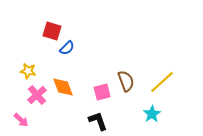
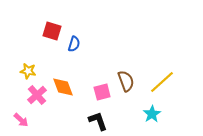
blue semicircle: moved 7 px right, 4 px up; rotated 28 degrees counterclockwise
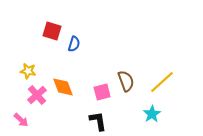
black L-shape: rotated 10 degrees clockwise
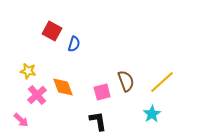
red square: rotated 12 degrees clockwise
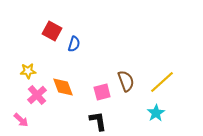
yellow star: rotated 14 degrees counterclockwise
cyan star: moved 4 px right, 1 px up
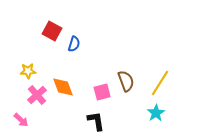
yellow line: moved 2 px left, 1 px down; rotated 16 degrees counterclockwise
black L-shape: moved 2 px left
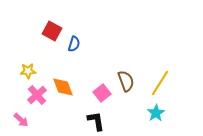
pink square: moved 1 px down; rotated 24 degrees counterclockwise
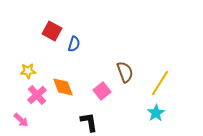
brown semicircle: moved 1 px left, 9 px up
pink square: moved 2 px up
black L-shape: moved 7 px left, 1 px down
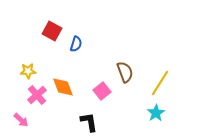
blue semicircle: moved 2 px right
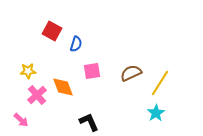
brown semicircle: moved 6 px right, 1 px down; rotated 95 degrees counterclockwise
pink square: moved 10 px left, 20 px up; rotated 30 degrees clockwise
black L-shape: rotated 15 degrees counterclockwise
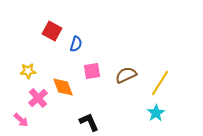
brown semicircle: moved 5 px left, 2 px down
pink cross: moved 1 px right, 3 px down
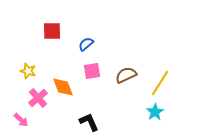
red square: rotated 30 degrees counterclockwise
blue semicircle: moved 10 px right; rotated 147 degrees counterclockwise
yellow star: rotated 21 degrees clockwise
cyan star: moved 1 px left, 1 px up
